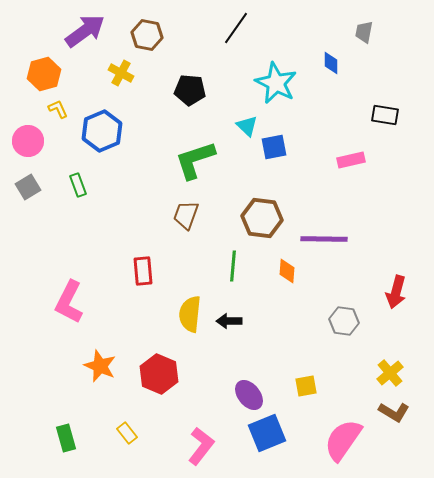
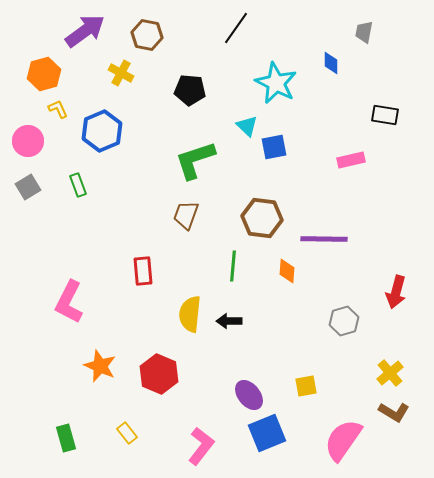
gray hexagon at (344, 321): rotated 24 degrees counterclockwise
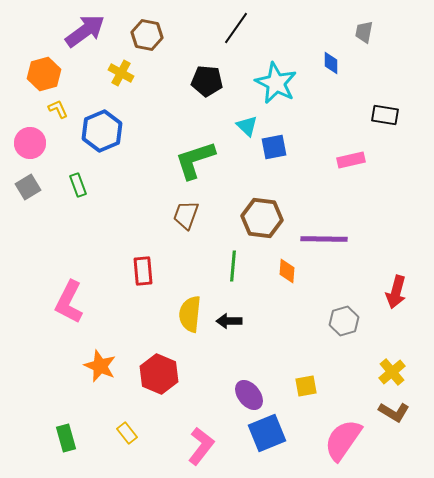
black pentagon at (190, 90): moved 17 px right, 9 px up
pink circle at (28, 141): moved 2 px right, 2 px down
yellow cross at (390, 373): moved 2 px right, 1 px up
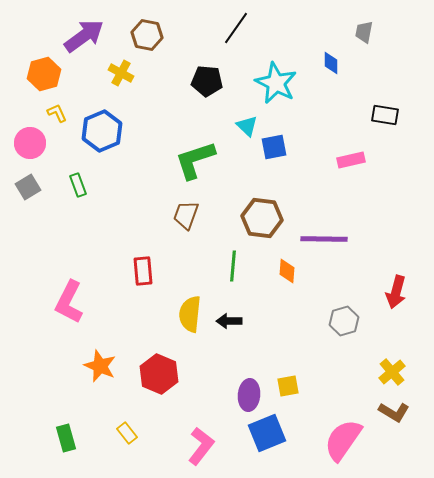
purple arrow at (85, 31): moved 1 px left, 5 px down
yellow L-shape at (58, 109): moved 1 px left, 4 px down
yellow square at (306, 386): moved 18 px left
purple ellipse at (249, 395): rotated 44 degrees clockwise
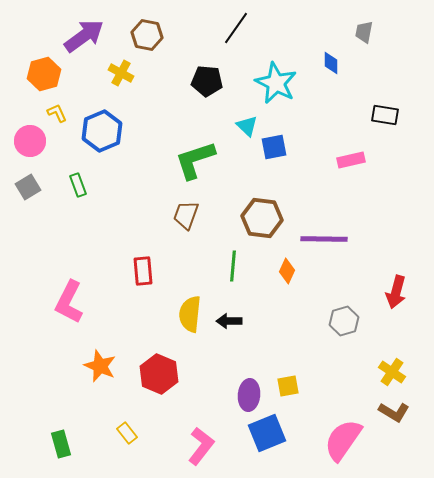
pink circle at (30, 143): moved 2 px up
orange diamond at (287, 271): rotated 20 degrees clockwise
yellow cross at (392, 372): rotated 16 degrees counterclockwise
green rectangle at (66, 438): moved 5 px left, 6 px down
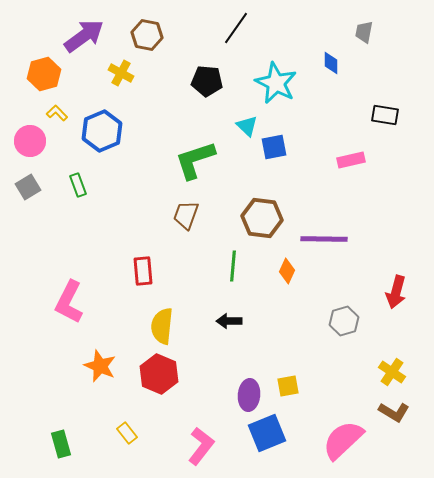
yellow L-shape at (57, 113): rotated 20 degrees counterclockwise
yellow semicircle at (190, 314): moved 28 px left, 12 px down
pink semicircle at (343, 440): rotated 12 degrees clockwise
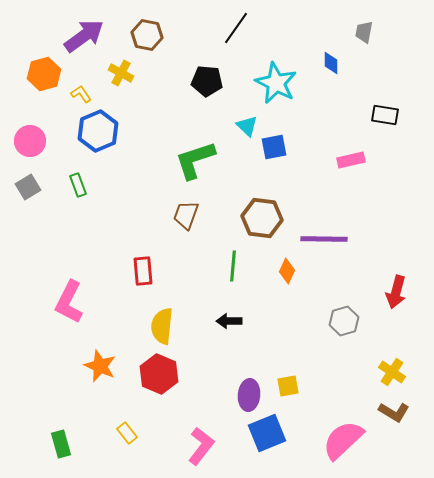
yellow L-shape at (57, 113): moved 24 px right, 19 px up; rotated 10 degrees clockwise
blue hexagon at (102, 131): moved 4 px left
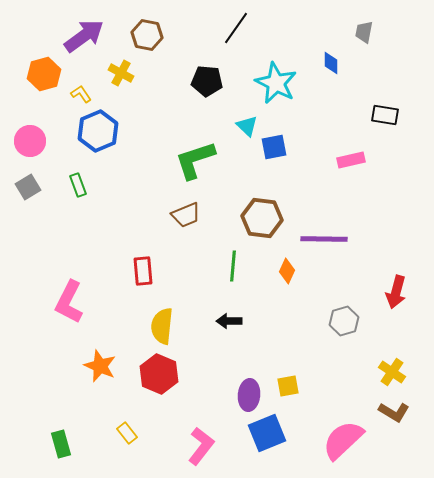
brown trapezoid at (186, 215): rotated 132 degrees counterclockwise
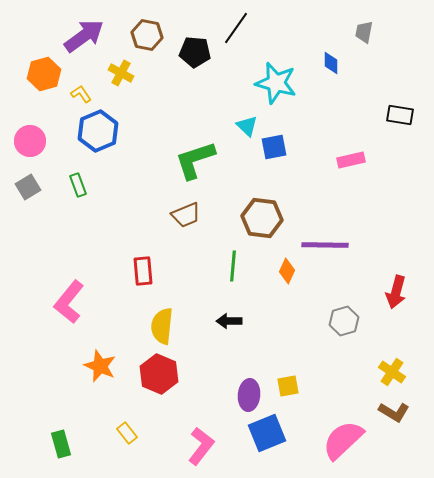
black pentagon at (207, 81): moved 12 px left, 29 px up
cyan star at (276, 83): rotated 12 degrees counterclockwise
black rectangle at (385, 115): moved 15 px right
purple line at (324, 239): moved 1 px right, 6 px down
pink L-shape at (69, 302): rotated 12 degrees clockwise
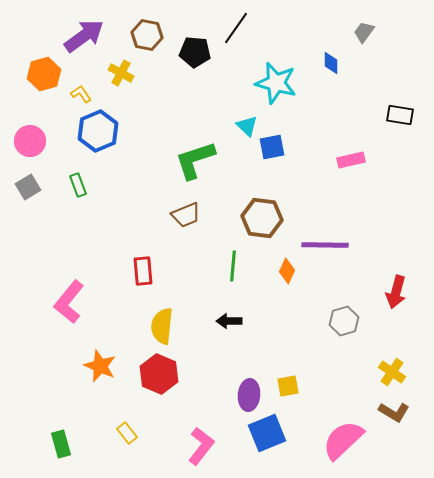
gray trapezoid at (364, 32): rotated 25 degrees clockwise
blue square at (274, 147): moved 2 px left
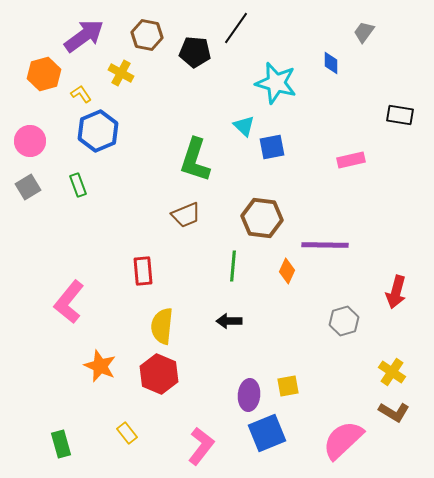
cyan triangle at (247, 126): moved 3 px left
green L-shape at (195, 160): rotated 54 degrees counterclockwise
